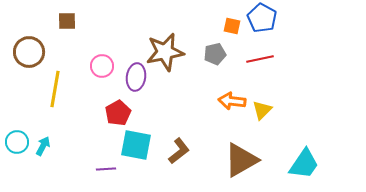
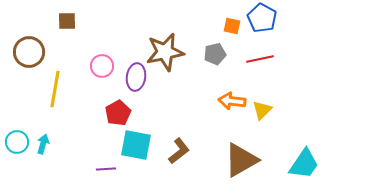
cyan arrow: moved 2 px up; rotated 12 degrees counterclockwise
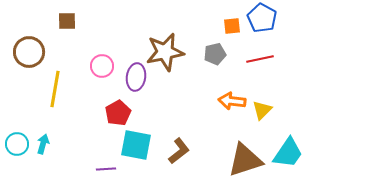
orange square: rotated 18 degrees counterclockwise
cyan circle: moved 2 px down
brown triangle: moved 4 px right; rotated 12 degrees clockwise
cyan trapezoid: moved 16 px left, 11 px up
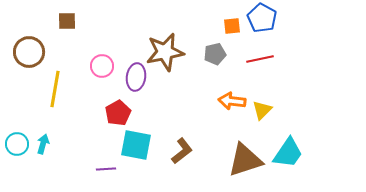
brown L-shape: moved 3 px right
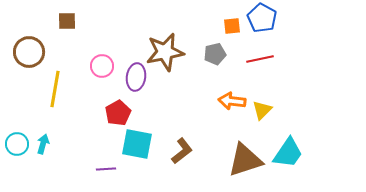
cyan square: moved 1 px right, 1 px up
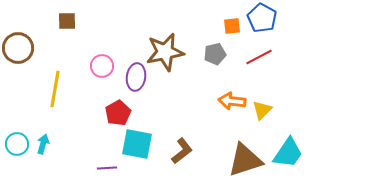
brown circle: moved 11 px left, 4 px up
red line: moved 1 px left, 2 px up; rotated 16 degrees counterclockwise
purple line: moved 1 px right, 1 px up
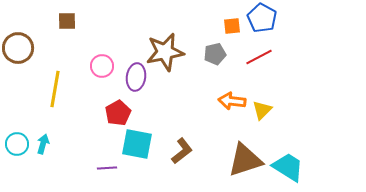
cyan trapezoid: moved 14 px down; rotated 92 degrees counterclockwise
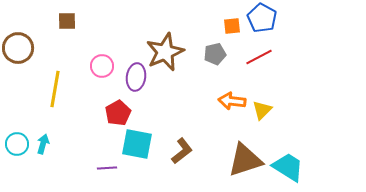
brown star: rotated 12 degrees counterclockwise
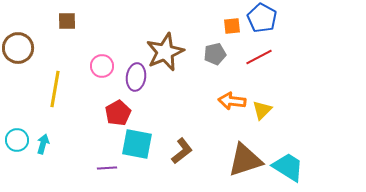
cyan circle: moved 4 px up
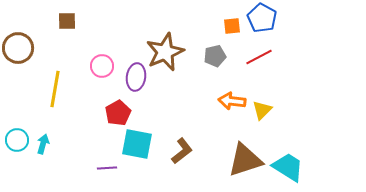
gray pentagon: moved 2 px down
